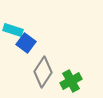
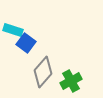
gray diamond: rotated 8 degrees clockwise
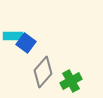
cyan rectangle: moved 6 px down; rotated 18 degrees counterclockwise
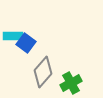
green cross: moved 2 px down
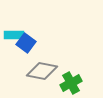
cyan rectangle: moved 1 px right, 1 px up
gray diamond: moved 1 px left, 1 px up; rotated 60 degrees clockwise
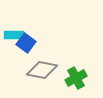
gray diamond: moved 1 px up
green cross: moved 5 px right, 5 px up
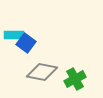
gray diamond: moved 2 px down
green cross: moved 1 px left, 1 px down
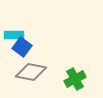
blue square: moved 4 px left, 4 px down
gray diamond: moved 11 px left
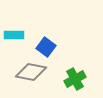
blue square: moved 24 px right
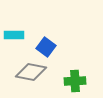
green cross: moved 2 px down; rotated 25 degrees clockwise
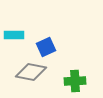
blue square: rotated 30 degrees clockwise
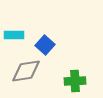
blue square: moved 1 px left, 2 px up; rotated 24 degrees counterclockwise
gray diamond: moved 5 px left, 1 px up; rotated 20 degrees counterclockwise
